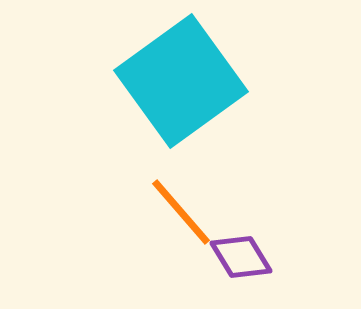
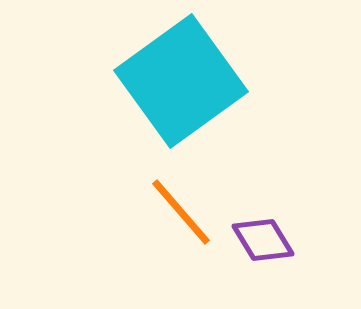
purple diamond: moved 22 px right, 17 px up
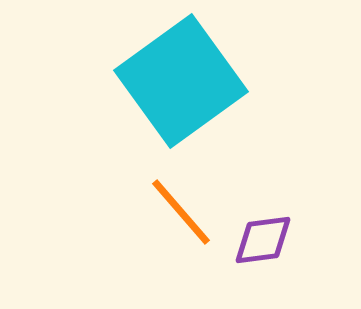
purple diamond: rotated 66 degrees counterclockwise
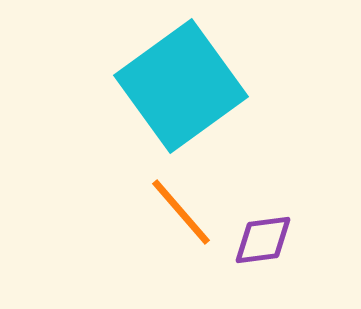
cyan square: moved 5 px down
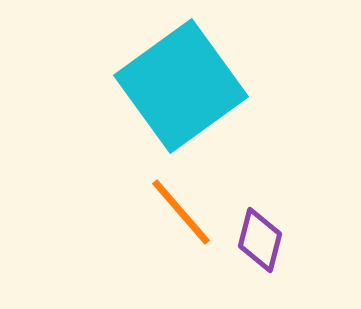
purple diamond: moved 3 px left; rotated 68 degrees counterclockwise
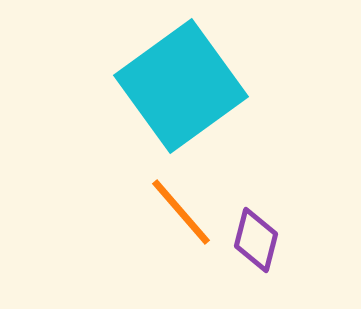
purple diamond: moved 4 px left
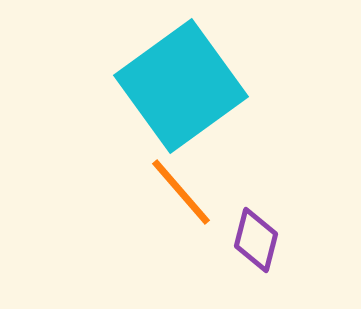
orange line: moved 20 px up
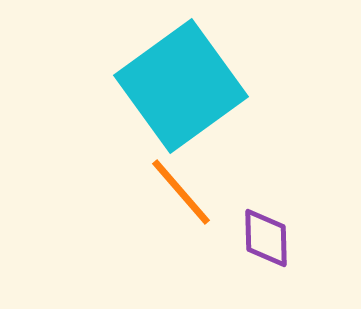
purple diamond: moved 10 px right, 2 px up; rotated 16 degrees counterclockwise
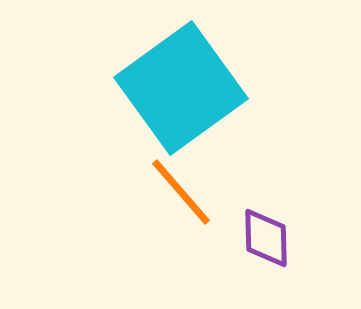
cyan square: moved 2 px down
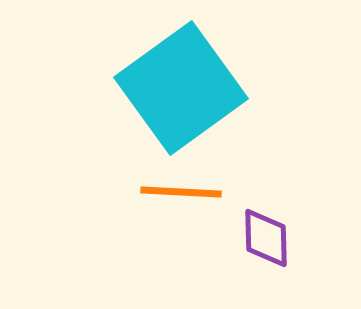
orange line: rotated 46 degrees counterclockwise
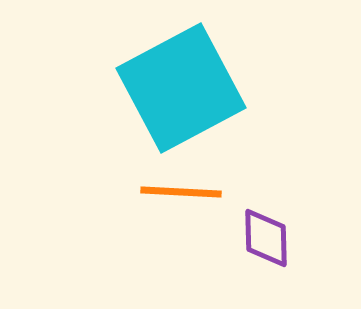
cyan square: rotated 8 degrees clockwise
